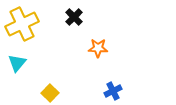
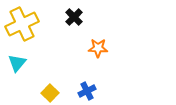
blue cross: moved 26 px left
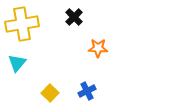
yellow cross: rotated 16 degrees clockwise
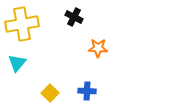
black cross: rotated 18 degrees counterclockwise
blue cross: rotated 30 degrees clockwise
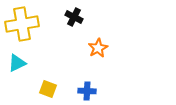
orange star: rotated 30 degrees counterclockwise
cyan triangle: rotated 24 degrees clockwise
yellow square: moved 2 px left, 4 px up; rotated 24 degrees counterclockwise
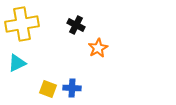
black cross: moved 2 px right, 8 px down
blue cross: moved 15 px left, 3 px up
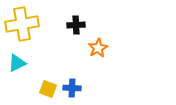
black cross: rotated 30 degrees counterclockwise
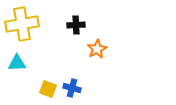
orange star: moved 1 px left, 1 px down
cyan triangle: rotated 24 degrees clockwise
blue cross: rotated 12 degrees clockwise
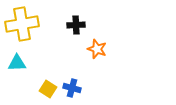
orange star: rotated 24 degrees counterclockwise
yellow square: rotated 12 degrees clockwise
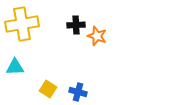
orange star: moved 13 px up
cyan triangle: moved 2 px left, 4 px down
blue cross: moved 6 px right, 4 px down
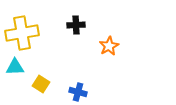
yellow cross: moved 9 px down
orange star: moved 12 px right, 10 px down; rotated 24 degrees clockwise
yellow square: moved 7 px left, 5 px up
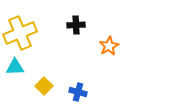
yellow cross: moved 2 px left; rotated 12 degrees counterclockwise
yellow square: moved 3 px right, 2 px down; rotated 12 degrees clockwise
